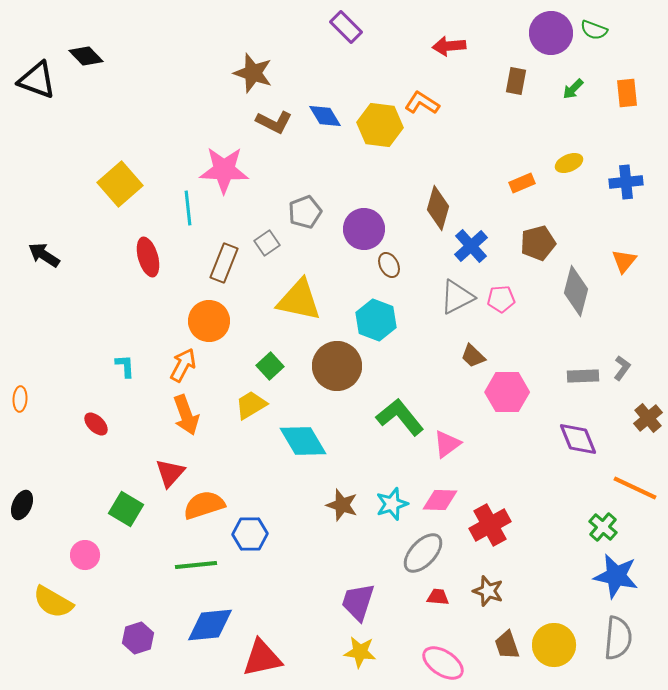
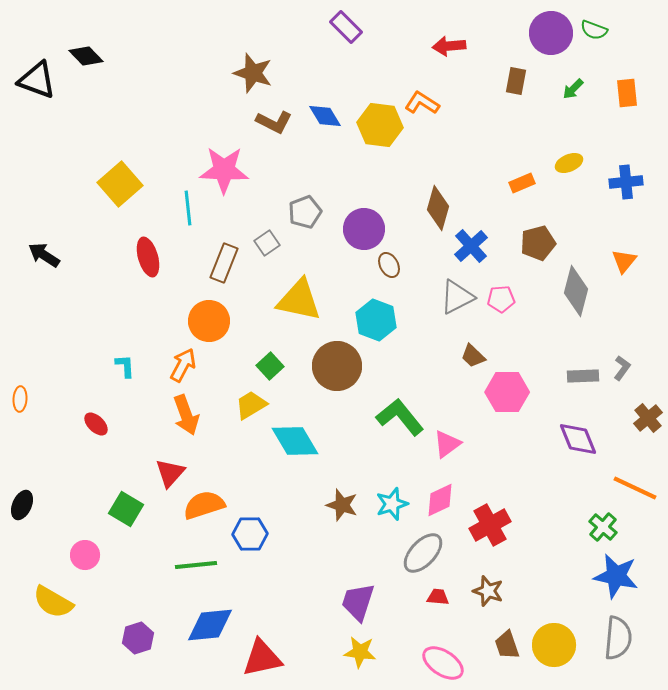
cyan diamond at (303, 441): moved 8 px left
pink diamond at (440, 500): rotated 27 degrees counterclockwise
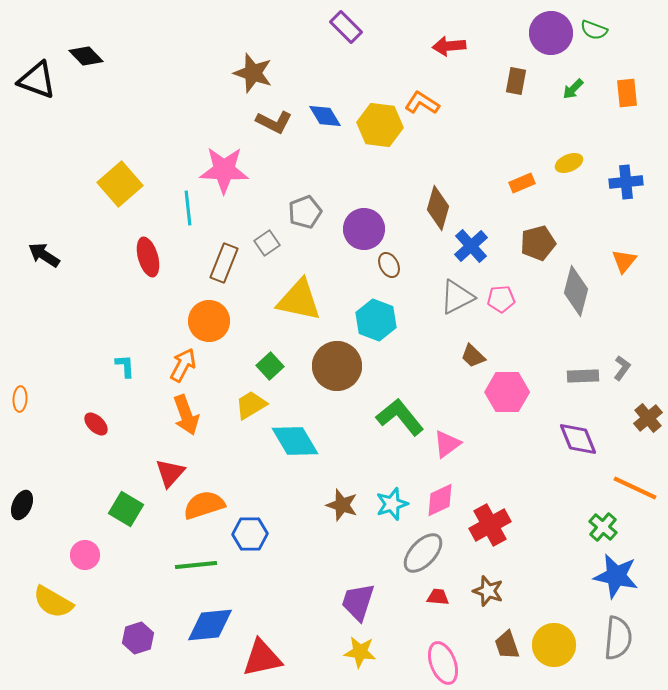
pink ellipse at (443, 663): rotated 36 degrees clockwise
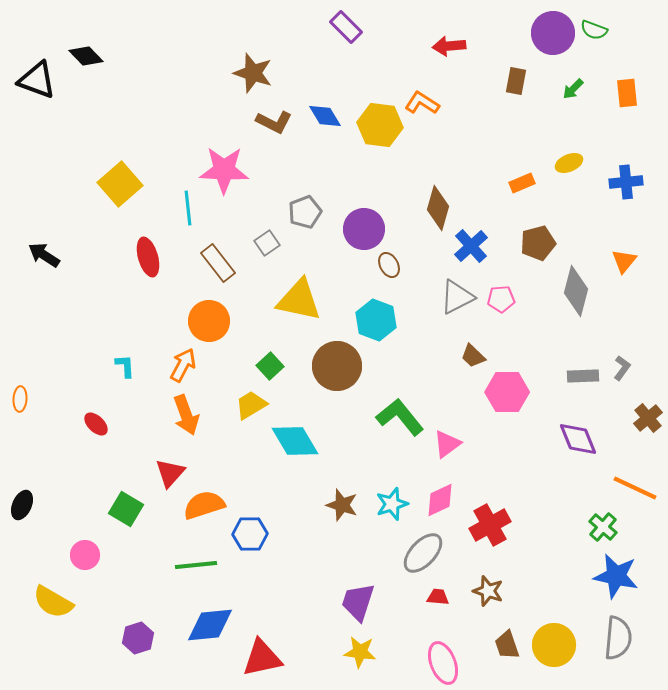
purple circle at (551, 33): moved 2 px right
brown rectangle at (224, 263): moved 6 px left; rotated 60 degrees counterclockwise
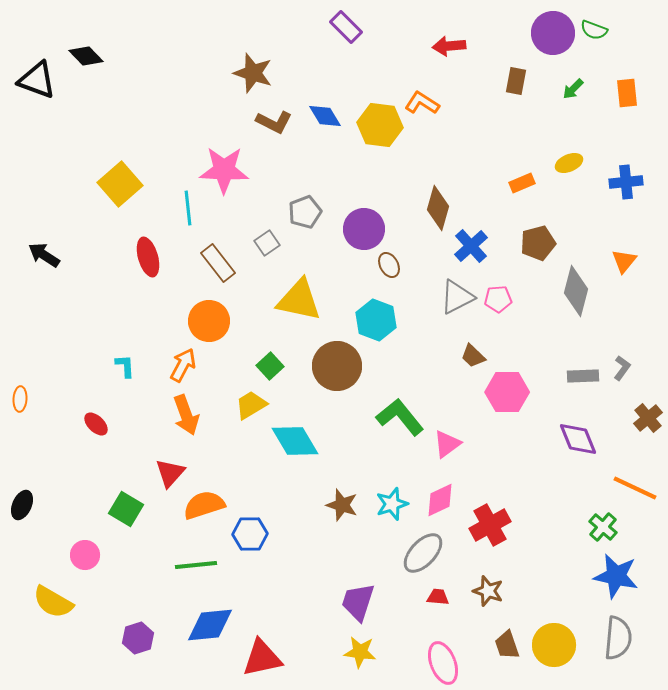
pink pentagon at (501, 299): moved 3 px left
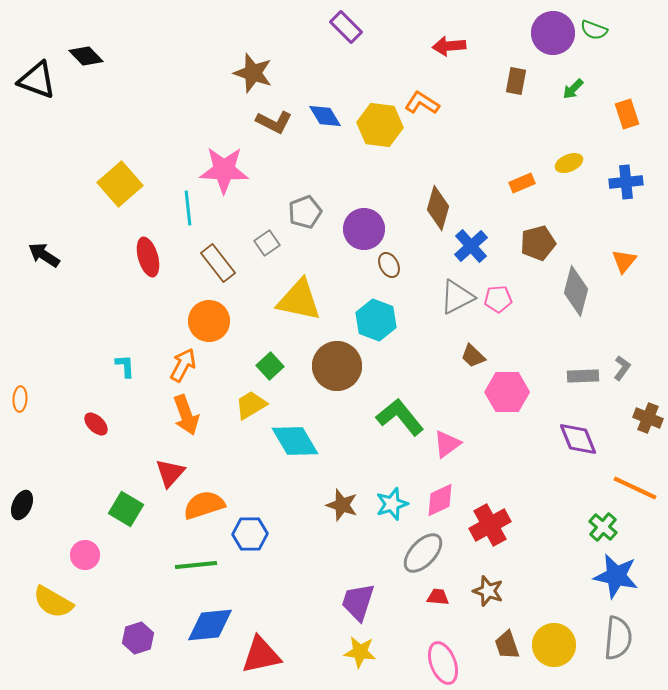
orange rectangle at (627, 93): moved 21 px down; rotated 12 degrees counterclockwise
brown cross at (648, 418): rotated 28 degrees counterclockwise
red triangle at (262, 658): moved 1 px left, 3 px up
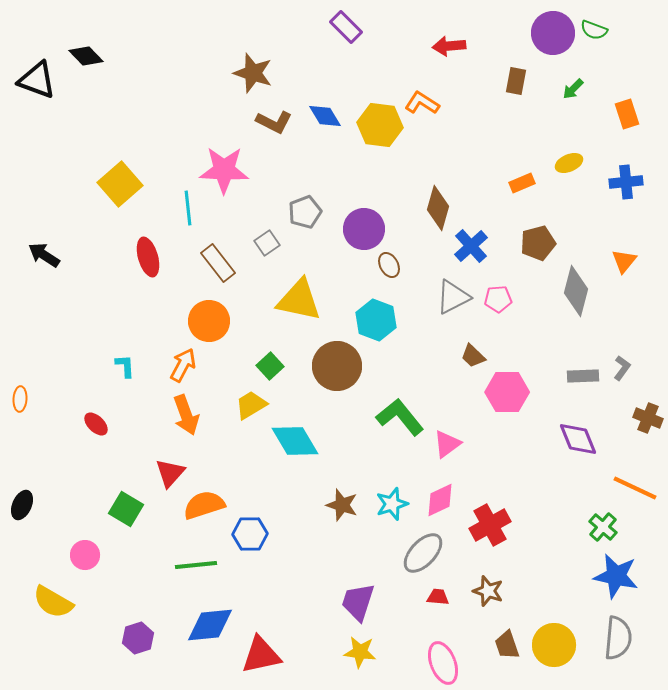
gray triangle at (457, 297): moved 4 px left
